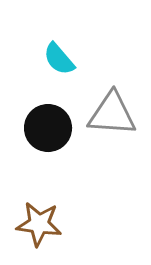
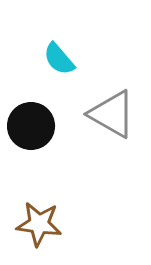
gray triangle: rotated 26 degrees clockwise
black circle: moved 17 px left, 2 px up
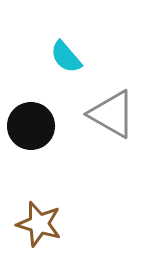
cyan semicircle: moved 7 px right, 2 px up
brown star: rotated 9 degrees clockwise
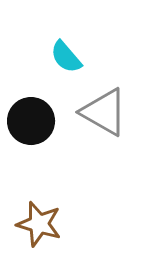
gray triangle: moved 8 px left, 2 px up
black circle: moved 5 px up
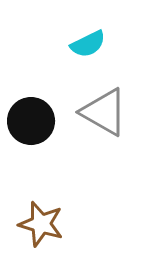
cyan semicircle: moved 22 px right, 13 px up; rotated 75 degrees counterclockwise
brown star: moved 2 px right
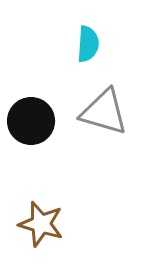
cyan semicircle: rotated 60 degrees counterclockwise
gray triangle: rotated 14 degrees counterclockwise
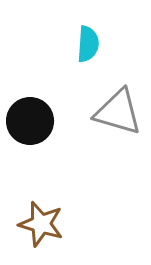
gray triangle: moved 14 px right
black circle: moved 1 px left
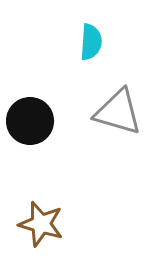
cyan semicircle: moved 3 px right, 2 px up
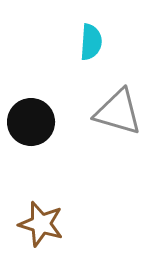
black circle: moved 1 px right, 1 px down
